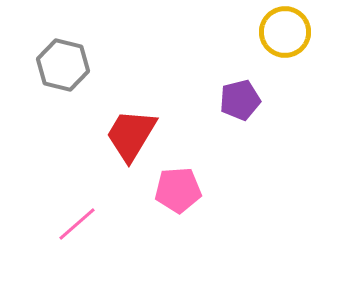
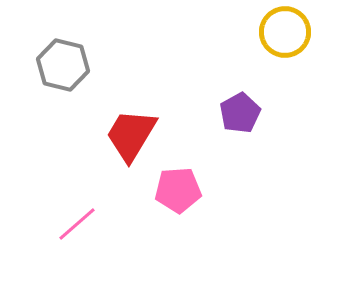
purple pentagon: moved 13 px down; rotated 15 degrees counterclockwise
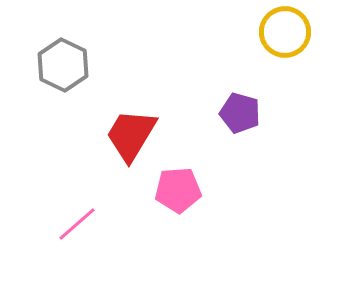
gray hexagon: rotated 12 degrees clockwise
purple pentagon: rotated 27 degrees counterclockwise
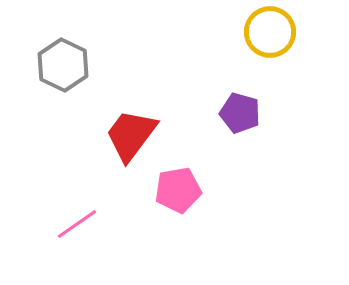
yellow circle: moved 15 px left
red trapezoid: rotated 6 degrees clockwise
pink pentagon: rotated 6 degrees counterclockwise
pink line: rotated 6 degrees clockwise
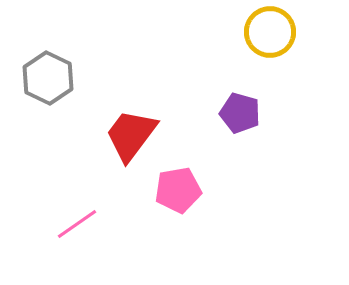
gray hexagon: moved 15 px left, 13 px down
